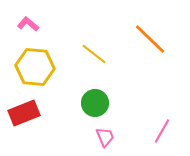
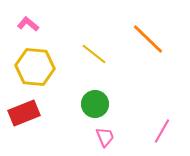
orange line: moved 2 px left
green circle: moved 1 px down
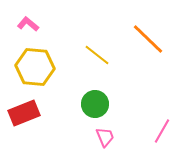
yellow line: moved 3 px right, 1 px down
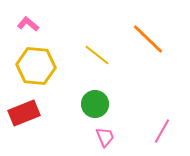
yellow hexagon: moved 1 px right, 1 px up
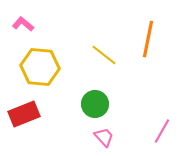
pink L-shape: moved 5 px left
orange line: rotated 57 degrees clockwise
yellow line: moved 7 px right
yellow hexagon: moved 4 px right, 1 px down
red rectangle: moved 1 px down
pink trapezoid: moved 1 px left; rotated 20 degrees counterclockwise
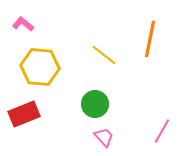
orange line: moved 2 px right
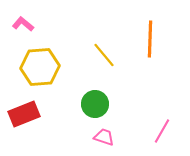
orange line: rotated 9 degrees counterclockwise
yellow line: rotated 12 degrees clockwise
yellow hexagon: rotated 9 degrees counterclockwise
pink trapezoid: rotated 30 degrees counterclockwise
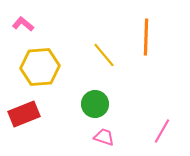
orange line: moved 4 px left, 2 px up
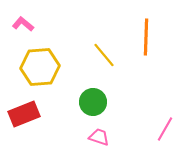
green circle: moved 2 px left, 2 px up
pink line: moved 3 px right, 2 px up
pink trapezoid: moved 5 px left
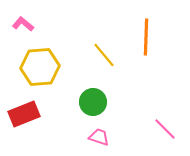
pink line: rotated 75 degrees counterclockwise
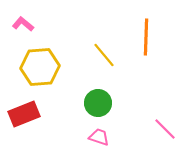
green circle: moved 5 px right, 1 px down
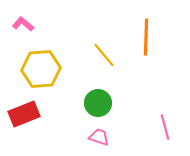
yellow hexagon: moved 1 px right, 2 px down
pink line: moved 2 px up; rotated 30 degrees clockwise
